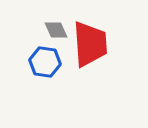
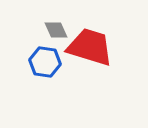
red trapezoid: moved 3 px down; rotated 69 degrees counterclockwise
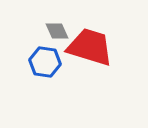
gray diamond: moved 1 px right, 1 px down
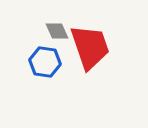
red trapezoid: rotated 54 degrees clockwise
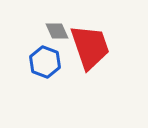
blue hexagon: rotated 12 degrees clockwise
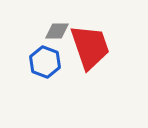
gray diamond: rotated 65 degrees counterclockwise
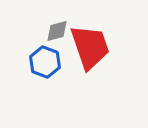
gray diamond: rotated 15 degrees counterclockwise
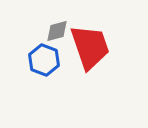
blue hexagon: moved 1 px left, 2 px up
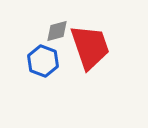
blue hexagon: moved 1 px left, 1 px down
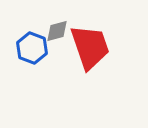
blue hexagon: moved 11 px left, 13 px up
